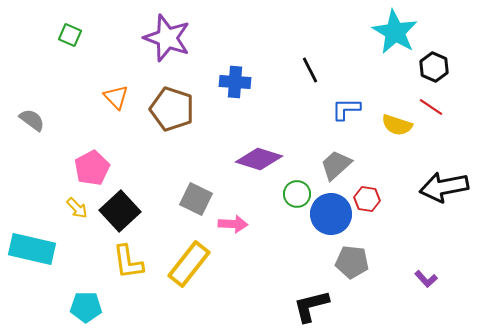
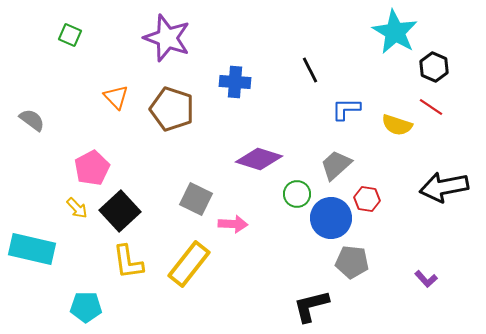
blue circle: moved 4 px down
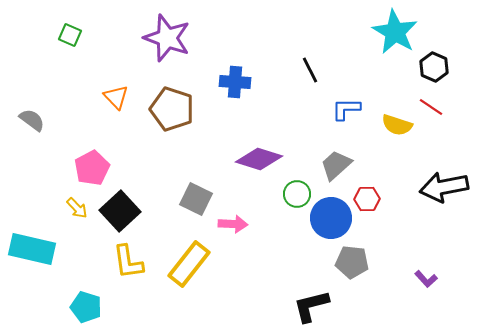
red hexagon: rotated 10 degrees counterclockwise
cyan pentagon: rotated 16 degrees clockwise
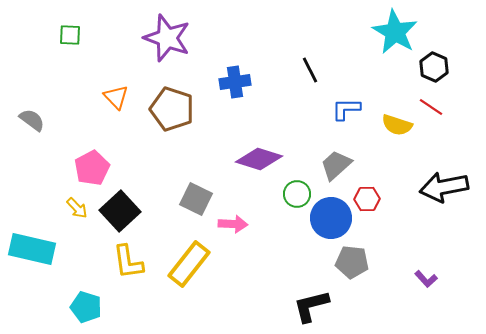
green square: rotated 20 degrees counterclockwise
blue cross: rotated 12 degrees counterclockwise
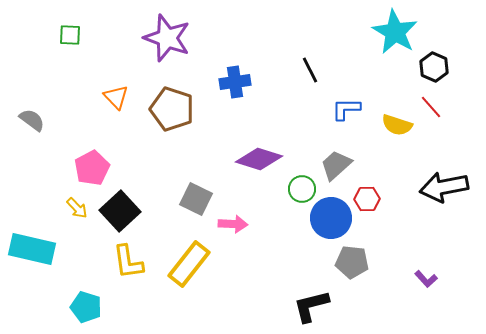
red line: rotated 15 degrees clockwise
green circle: moved 5 px right, 5 px up
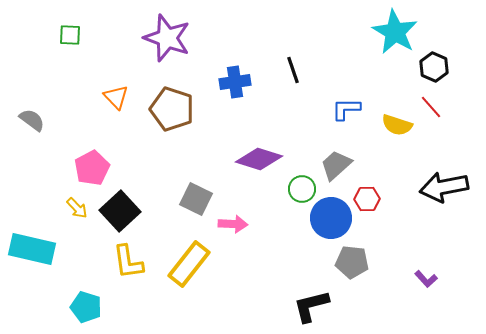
black line: moved 17 px left; rotated 8 degrees clockwise
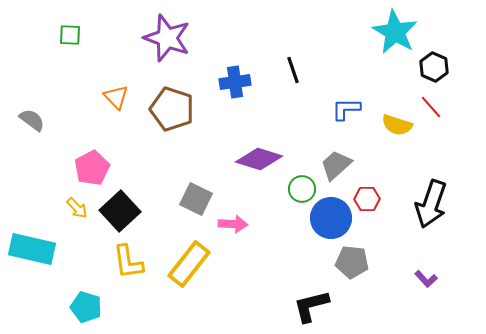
black arrow: moved 13 px left, 17 px down; rotated 60 degrees counterclockwise
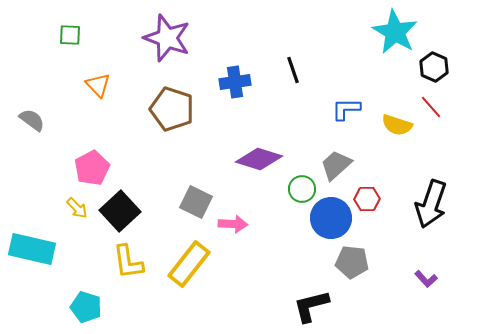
orange triangle: moved 18 px left, 12 px up
gray square: moved 3 px down
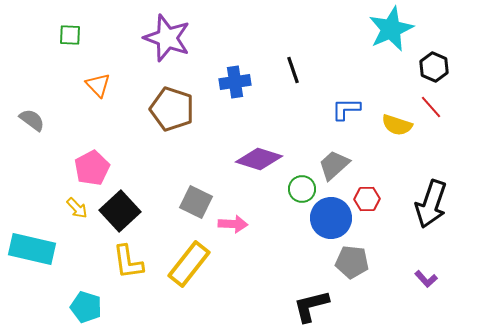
cyan star: moved 4 px left, 3 px up; rotated 18 degrees clockwise
gray trapezoid: moved 2 px left
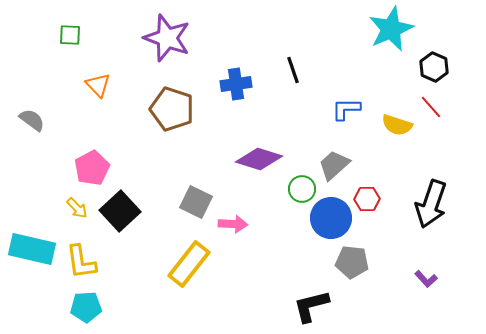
blue cross: moved 1 px right, 2 px down
yellow L-shape: moved 47 px left
cyan pentagon: rotated 20 degrees counterclockwise
